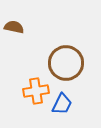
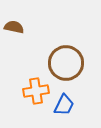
blue trapezoid: moved 2 px right, 1 px down
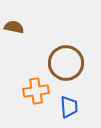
blue trapezoid: moved 5 px right, 2 px down; rotated 30 degrees counterclockwise
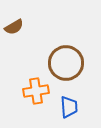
brown semicircle: rotated 138 degrees clockwise
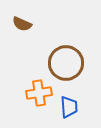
brown semicircle: moved 8 px right, 3 px up; rotated 54 degrees clockwise
orange cross: moved 3 px right, 2 px down
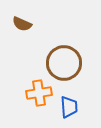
brown circle: moved 2 px left
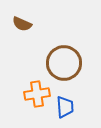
orange cross: moved 2 px left, 1 px down
blue trapezoid: moved 4 px left
